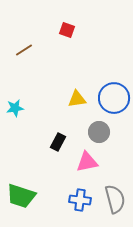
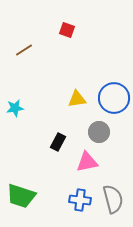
gray semicircle: moved 2 px left
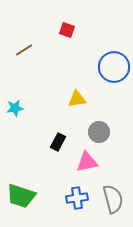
blue circle: moved 31 px up
blue cross: moved 3 px left, 2 px up; rotated 15 degrees counterclockwise
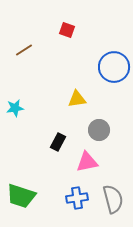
gray circle: moved 2 px up
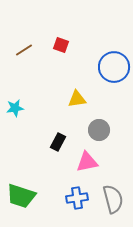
red square: moved 6 px left, 15 px down
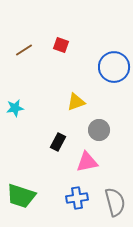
yellow triangle: moved 1 px left, 3 px down; rotated 12 degrees counterclockwise
gray semicircle: moved 2 px right, 3 px down
